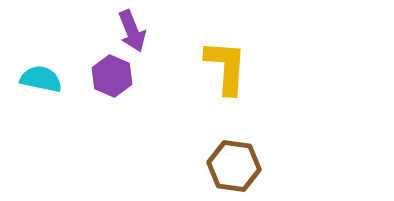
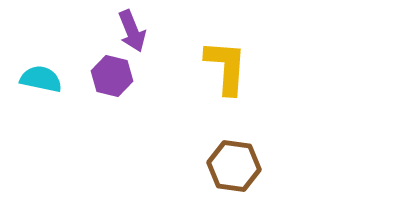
purple hexagon: rotated 9 degrees counterclockwise
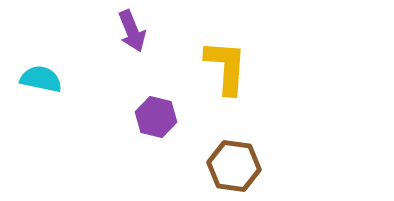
purple hexagon: moved 44 px right, 41 px down
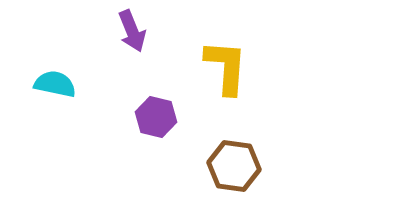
cyan semicircle: moved 14 px right, 5 px down
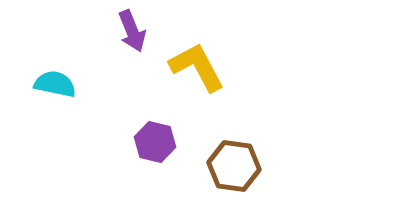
yellow L-shape: moved 29 px left; rotated 32 degrees counterclockwise
purple hexagon: moved 1 px left, 25 px down
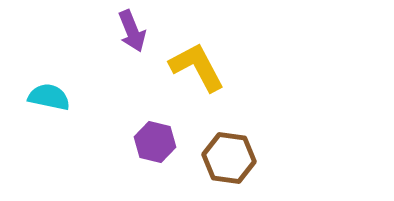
cyan semicircle: moved 6 px left, 13 px down
brown hexagon: moved 5 px left, 8 px up
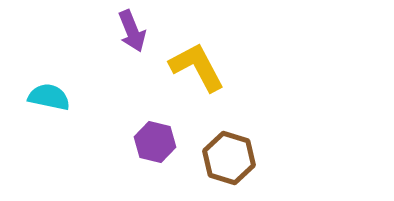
brown hexagon: rotated 9 degrees clockwise
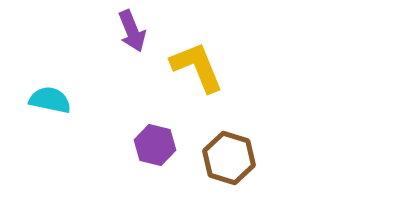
yellow L-shape: rotated 6 degrees clockwise
cyan semicircle: moved 1 px right, 3 px down
purple hexagon: moved 3 px down
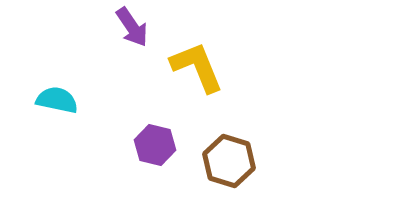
purple arrow: moved 4 px up; rotated 12 degrees counterclockwise
cyan semicircle: moved 7 px right
brown hexagon: moved 3 px down
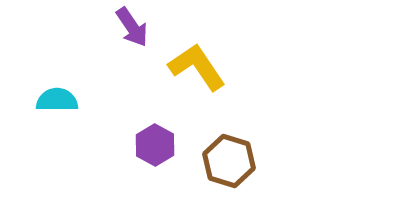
yellow L-shape: rotated 12 degrees counterclockwise
cyan semicircle: rotated 12 degrees counterclockwise
purple hexagon: rotated 15 degrees clockwise
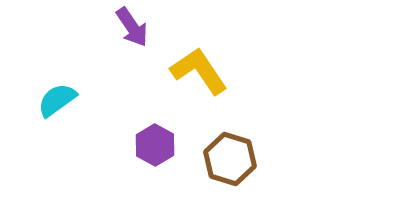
yellow L-shape: moved 2 px right, 4 px down
cyan semicircle: rotated 36 degrees counterclockwise
brown hexagon: moved 1 px right, 2 px up
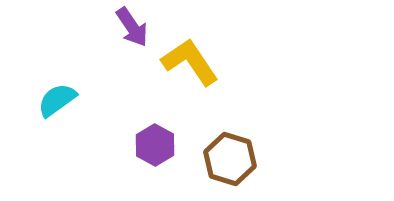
yellow L-shape: moved 9 px left, 9 px up
